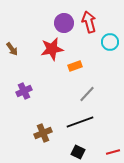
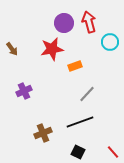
red line: rotated 64 degrees clockwise
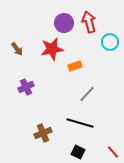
brown arrow: moved 5 px right
purple cross: moved 2 px right, 4 px up
black line: moved 1 px down; rotated 36 degrees clockwise
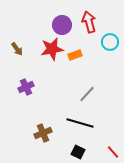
purple circle: moved 2 px left, 2 px down
orange rectangle: moved 11 px up
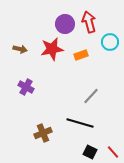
purple circle: moved 3 px right, 1 px up
brown arrow: moved 3 px right; rotated 40 degrees counterclockwise
orange rectangle: moved 6 px right
purple cross: rotated 35 degrees counterclockwise
gray line: moved 4 px right, 2 px down
black square: moved 12 px right
